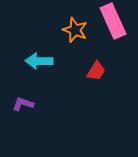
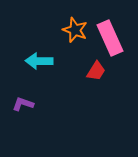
pink rectangle: moved 3 px left, 17 px down
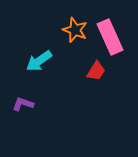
pink rectangle: moved 1 px up
cyan arrow: rotated 36 degrees counterclockwise
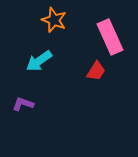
orange star: moved 21 px left, 10 px up
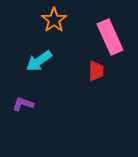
orange star: rotated 15 degrees clockwise
red trapezoid: rotated 30 degrees counterclockwise
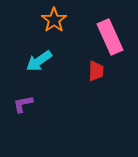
purple L-shape: rotated 30 degrees counterclockwise
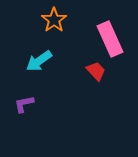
pink rectangle: moved 2 px down
red trapezoid: rotated 45 degrees counterclockwise
purple L-shape: moved 1 px right
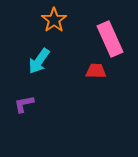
cyan arrow: rotated 20 degrees counterclockwise
red trapezoid: rotated 45 degrees counterclockwise
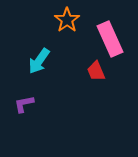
orange star: moved 13 px right
red trapezoid: rotated 115 degrees counterclockwise
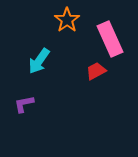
red trapezoid: rotated 85 degrees clockwise
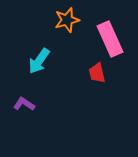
orange star: rotated 20 degrees clockwise
red trapezoid: moved 1 px right, 2 px down; rotated 75 degrees counterclockwise
purple L-shape: rotated 45 degrees clockwise
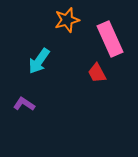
red trapezoid: rotated 15 degrees counterclockwise
